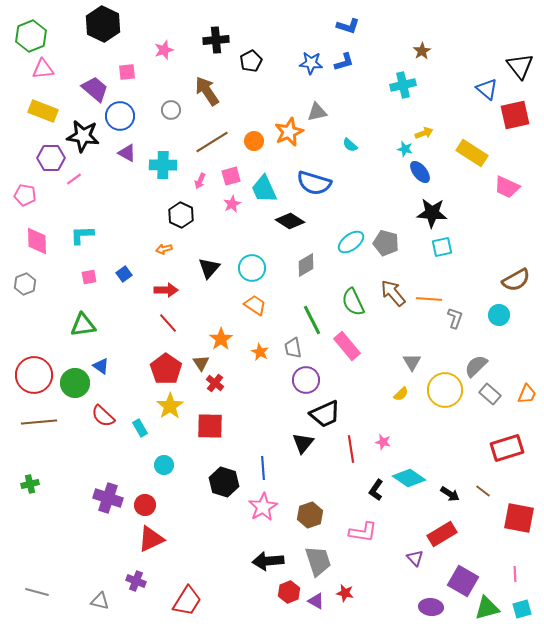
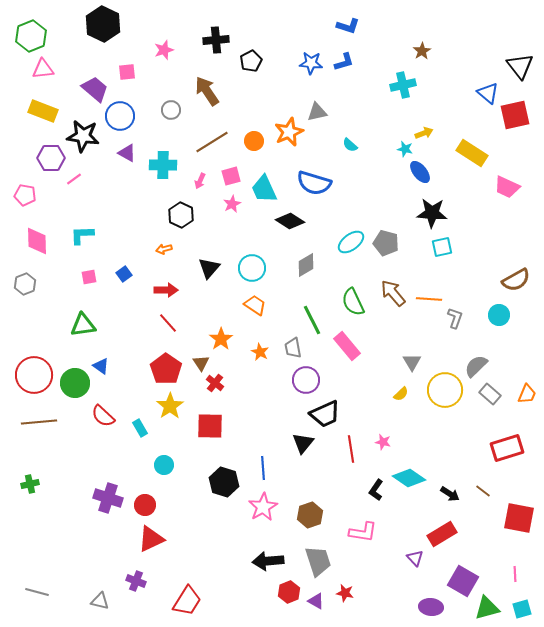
blue triangle at (487, 89): moved 1 px right, 4 px down
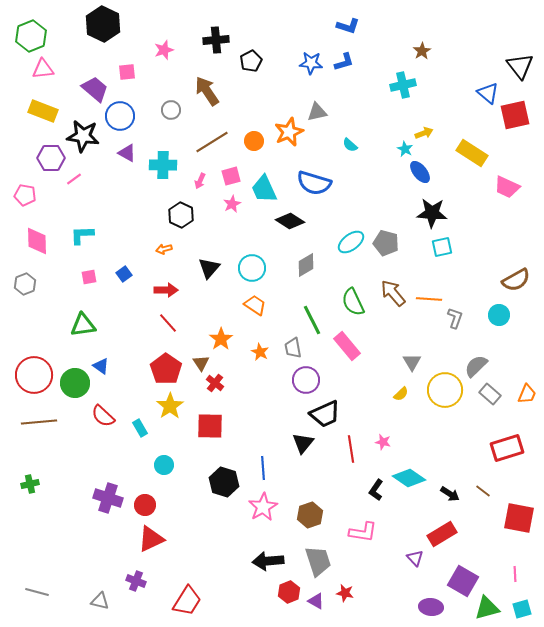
cyan star at (405, 149): rotated 14 degrees clockwise
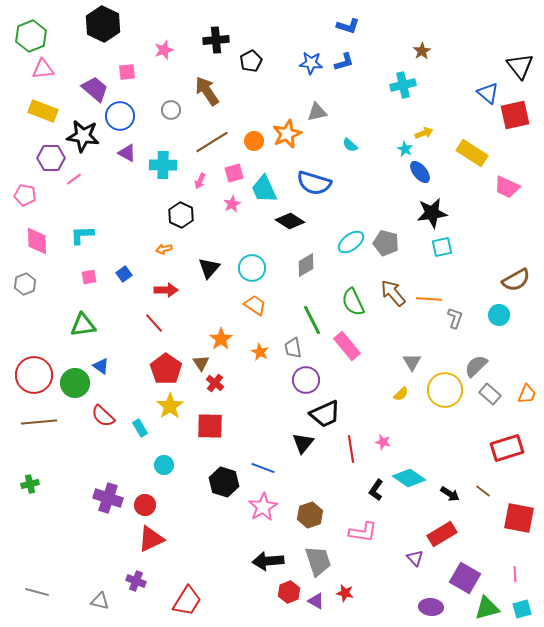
orange star at (289, 132): moved 2 px left, 2 px down
pink square at (231, 176): moved 3 px right, 3 px up
black star at (432, 213): rotated 12 degrees counterclockwise
red line at (168, 323): moved 14 px left
blue line at (263, 468): rotated 65 degrees counterclockwise
purple square at (463, 581): moved 2 px right, 3 px up
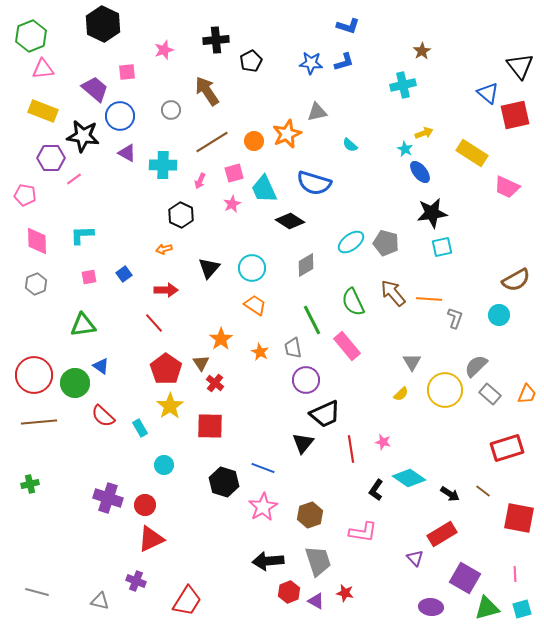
gray hexagon at (25, 284): moved 11 px right
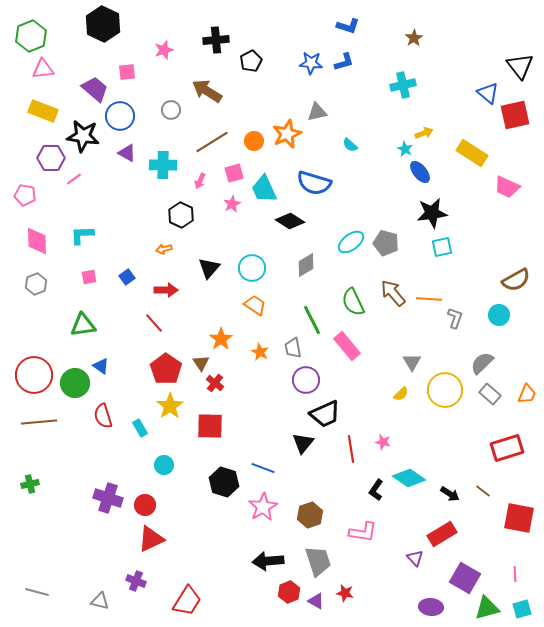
brown star at (422, 51): moved 8 px left, 13 px up
brown arrow at (207, 91): rotated 24 degrees counterclockwise
blue square at (124, 274): moved 3 px right, 3 px down
gray semicircle at (476, 366): moved 6 px right, 3 px up
red semicircle at (103, 416): rotated 30 degrees clockwise
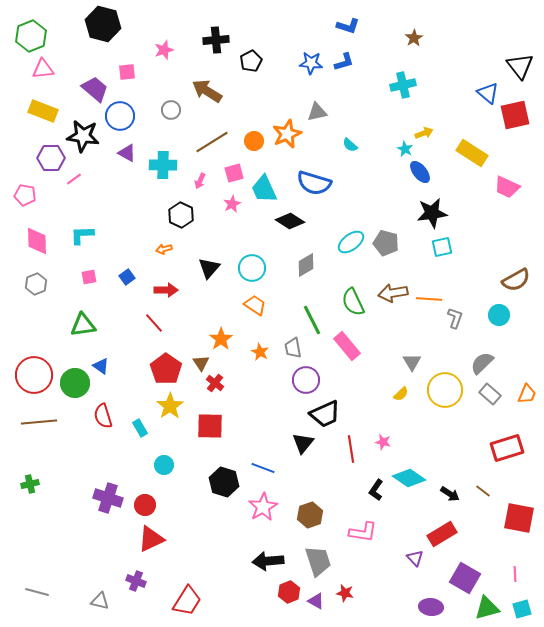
black hexagon at (103, 24): rotated 12 degrees counterclockwise
brown arrow at (393, 293): rotated 60 degrees counterclockwise
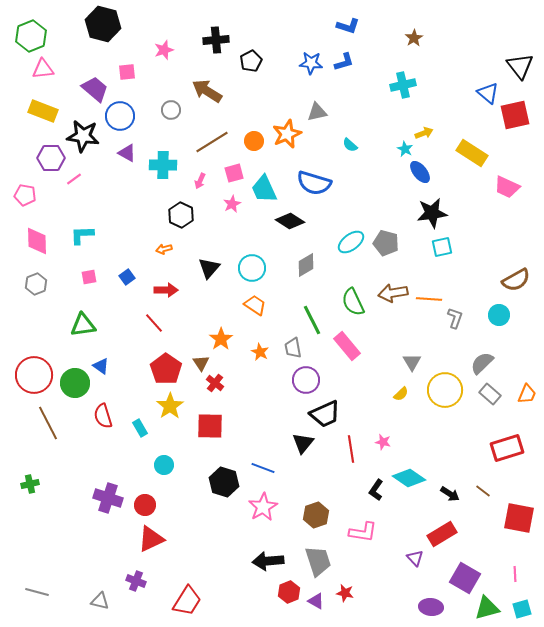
brown line at (39, 422): moved 9 px right, 1 px down; rotated 68 degrees clockwise
brown hexagon at (310, 515): moved 6 px right
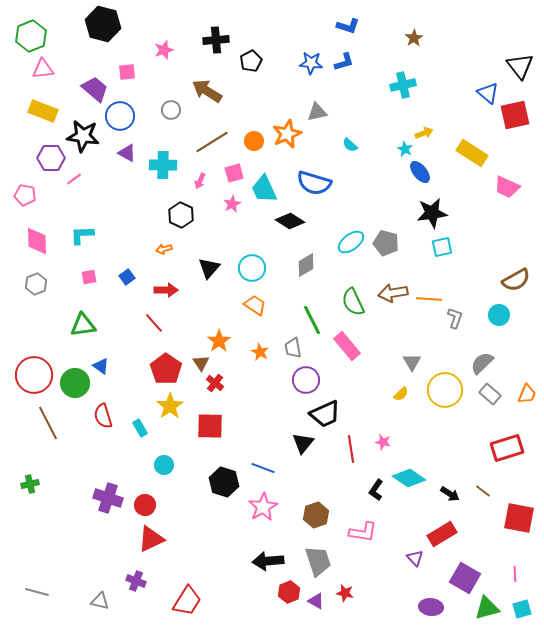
orange star at (221, 339): moved 2 px left, 2 px down
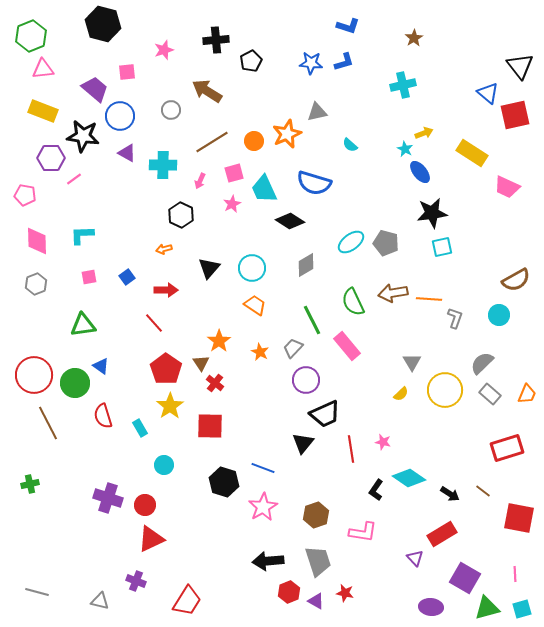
gray trapezoid at (293, 348): rotated 55 degrees clockwise
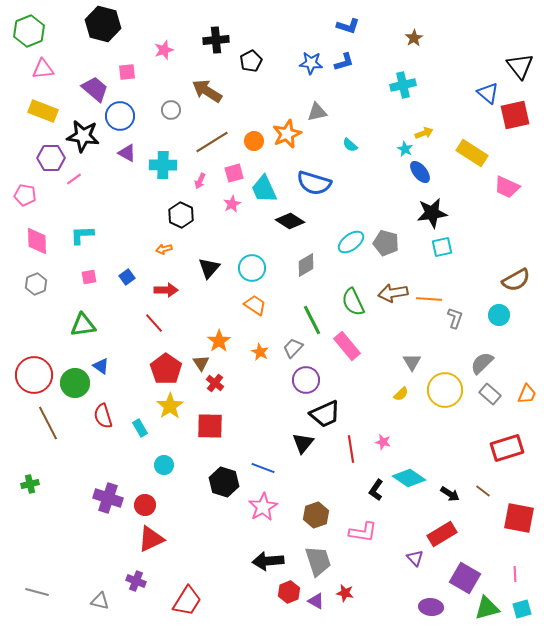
green hexagon at (31, 36): moved 2 px left, 5 px up
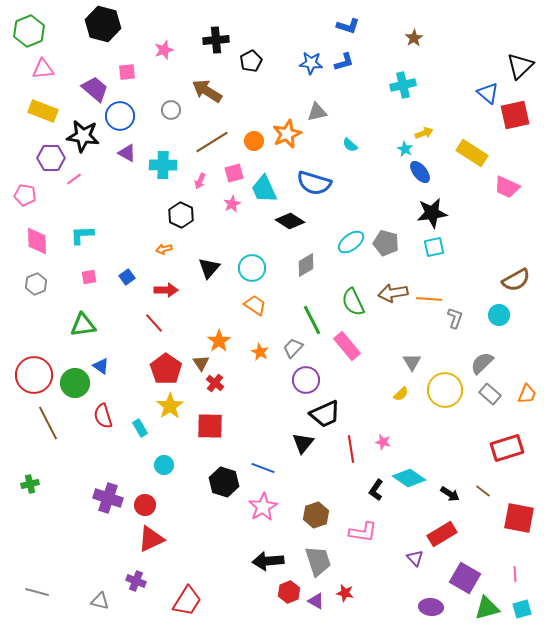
black triangle at (520, 66): rotated 24 degrees clockwise
cyan square at (442, 247): moved 8 px left
